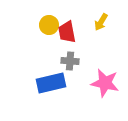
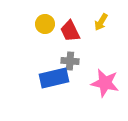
yellow circle: moved 4 px left, 1 px up
red trapezoid: moved 3 px right, 1 px up; rotated 15 degrees counterclockwise
blue rectangle: moved 3 px right, 5 px up
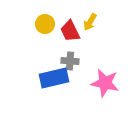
yellow arrow: moved 11 px left
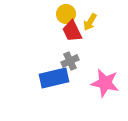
yellow circle: moved 21 px right, 10 px up
red trapezoid: moved 2 px right
gray cross: rotated 30 degrees counterclockwise
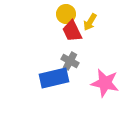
gray cross: rotated 36 degrees counterclockwise
